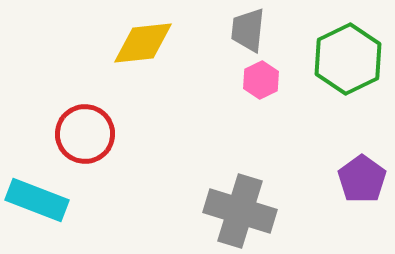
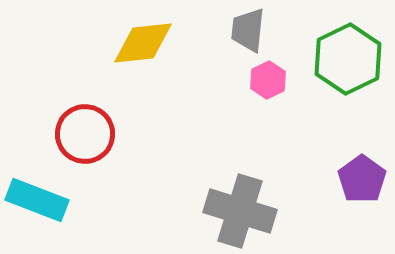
pink hexagon: moved 7 px right
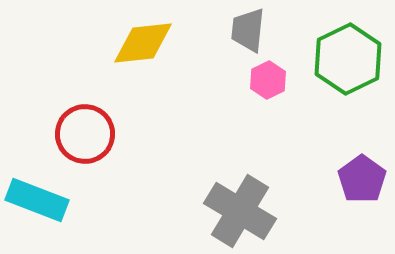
gray cross: rotated 14 degrees clockwise
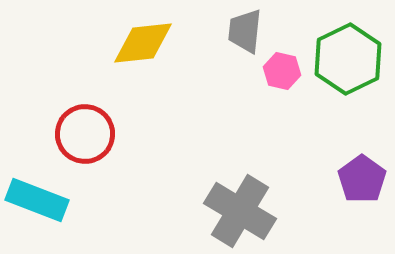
gray trapezoid: moved 3 px left, 1 px down
pink hexagon: moved 14 px right, 9 px up; rotated 21 degrees counterclockwise
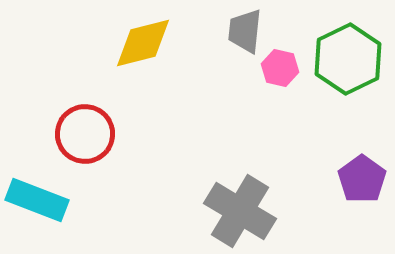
yellow diamond: rotated 8 degrees counterclockwise
pink hexagon: moved 2 px left, 3 px up
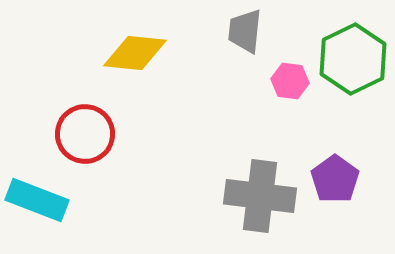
yellow diamond: moved 8 px left, 10 px down; rotated 20 degrees clockwise
green hexagon: moved 5 px right
pink hexagon: moved 10 px right, 13 px down; rotated 6 degrees counterclockwise
purple pentagon: moved 27 px left
gray cross: moved 20 px right, 15 px up; rotated 24 degrees counterclockwise
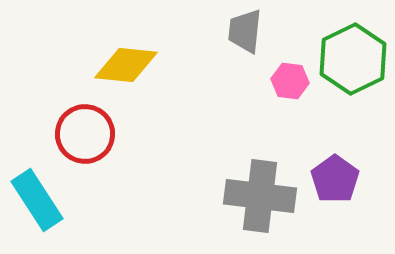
yellow diamond: moved 9 px left, 12 px down
cyan rectangle: rotated 36 degrees clockwise
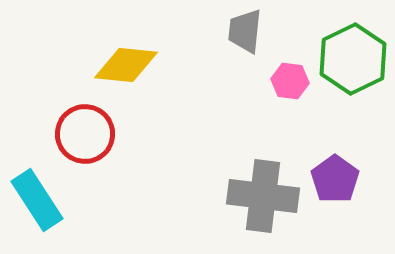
gray cross: moved 3 px right
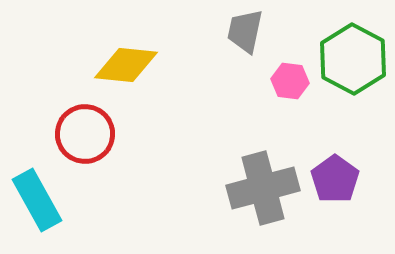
gray trapezoid: rotated 6 degrees clockwise
green hexagon: rotated 6 degrees counterclockwise
gray cross: moved 8 px up; rotated 22 degrees counterclockwise
cyan rectangle: rotated 4 degrees clockwise
